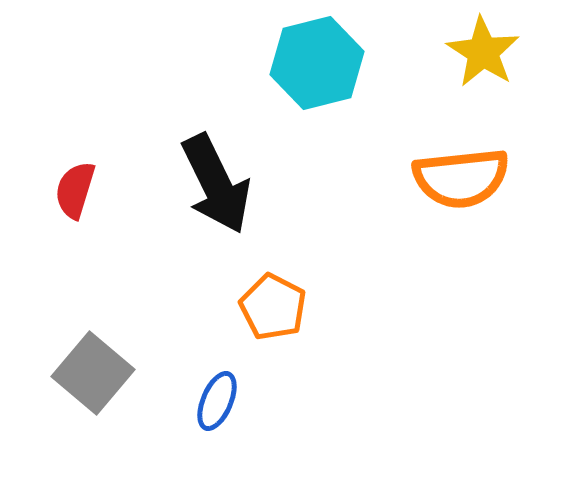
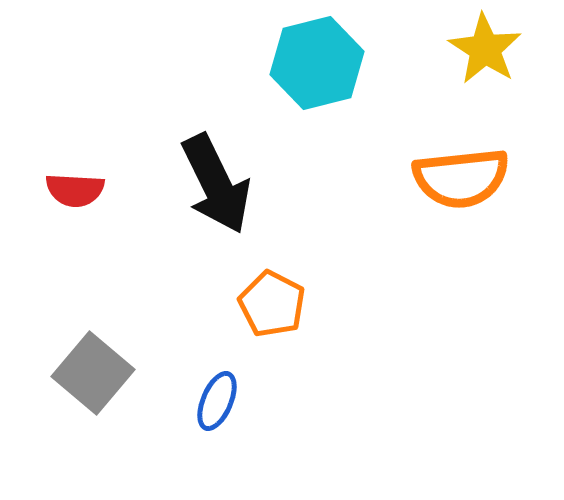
yellow star: moved 2 px right, 3 px up
red semicircle: rotated 104 degrees counterclockwise
orange pentagon: moved 1 px left, 3 px up
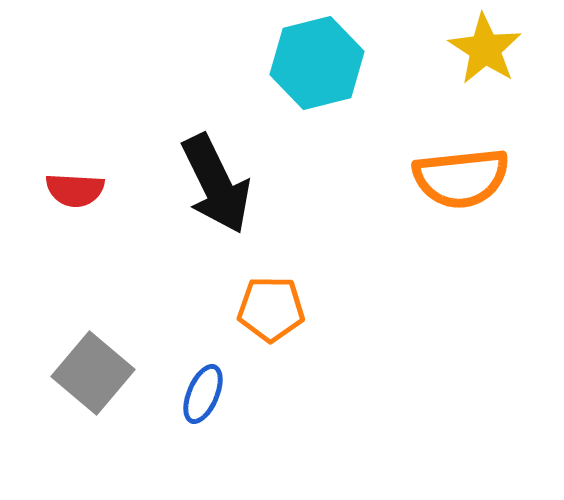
orange pentagon: moved 1 px left, 5 px down; rotated 26 degrees counterclockwise
blue ellipse: moved 14 px left, 7 px up
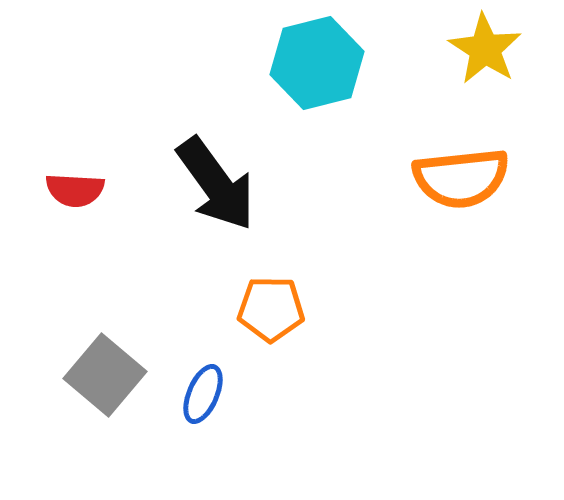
black arrow: rotated 10 degrees counterclockwise
gray square: moved 12 px right, 2 px down
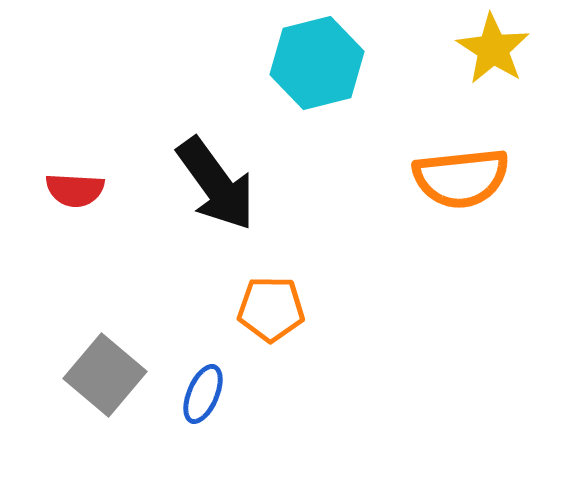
yellow star: moved 8 px right
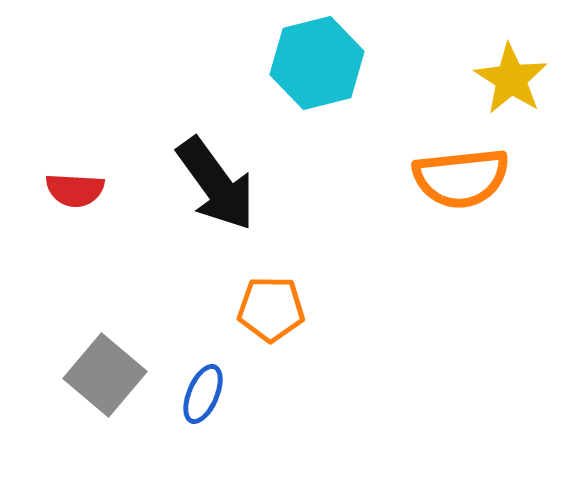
yellow star: moved 18 px right, 30 px down
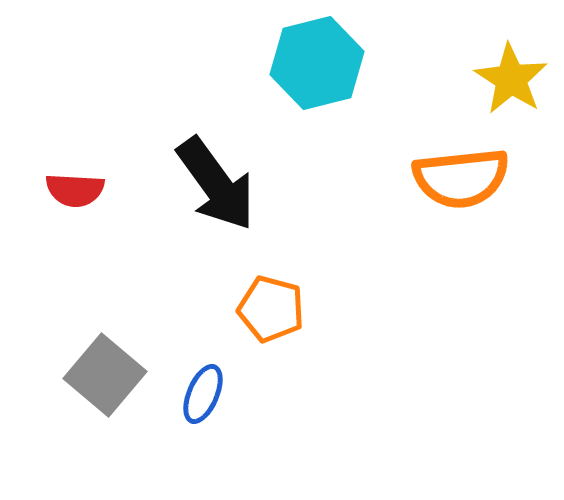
orange pentagon: rotated 14 degrees clockwise
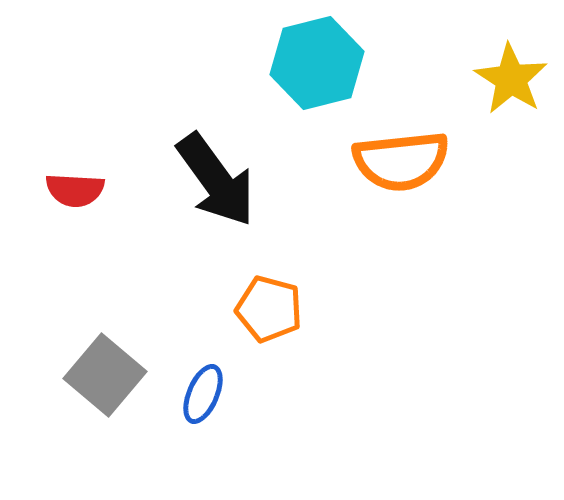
orange semicircle: moved 60 px left, 17 px up
black arrow: moved 4 px up
orange pentagon: moved 2 px left
